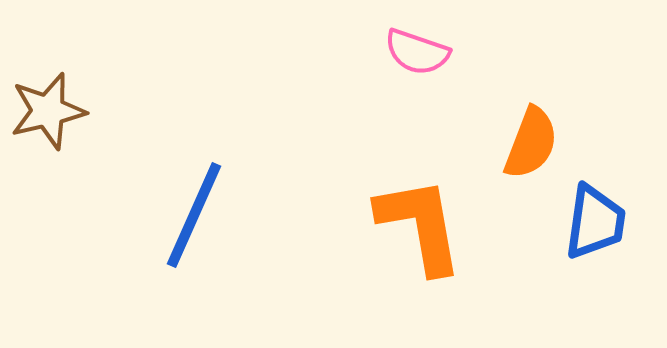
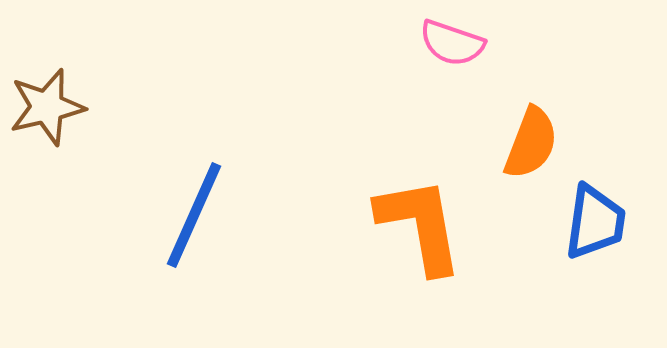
pink semicircle: moved 35 px right, 9 px up
brown star: moved 1 px left, 4 px up
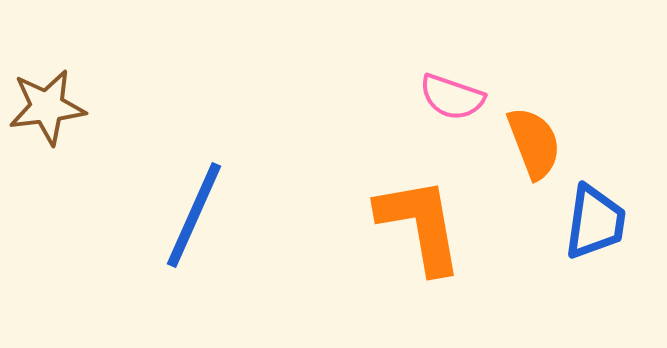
pink semicircle: moved 54 px down
brown star: rotated 6 degrees clockwise
orange semicircle: moved 3 px right; rotated 42 degrees counterclockwise
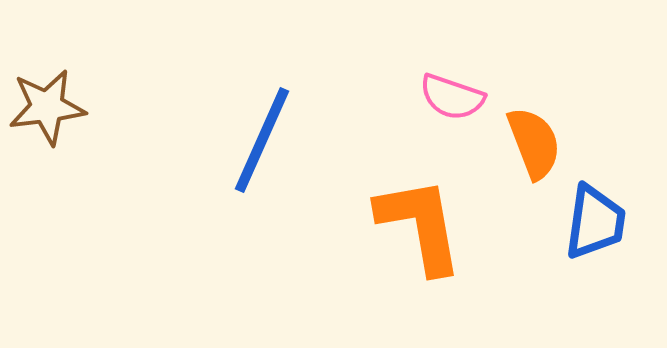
blue line: moved 68 px right, 75 px up
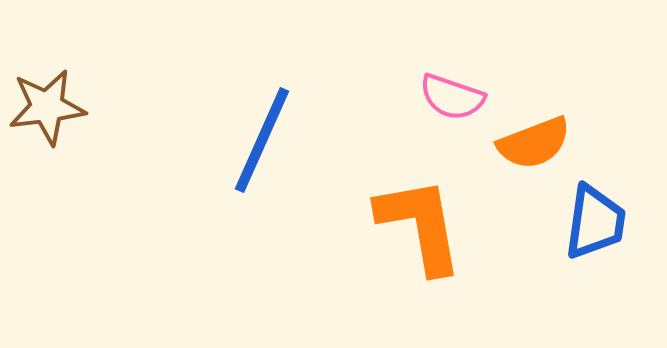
orange semicircle: rotated 90 degrees clockwise
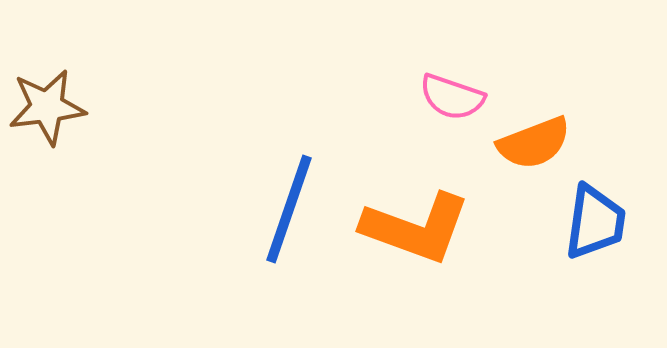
blue line: moved 27 px right, 69 px down; rotated 5 degrees counterclockwise
orange L-shape: moved 4 px left, 3 px down; rotated 120 degrees clockwise
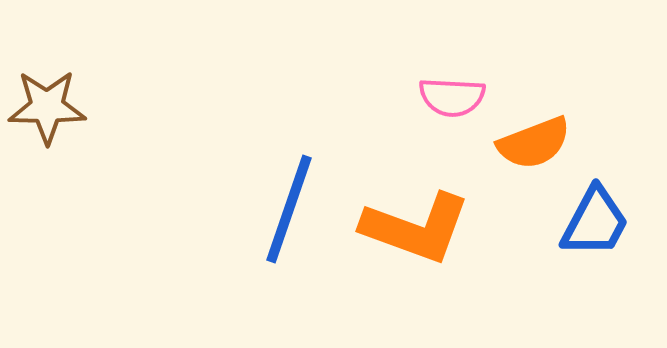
pink semicircle: rotated 16 degrees counterclockwise
brown star: rotated 8 degrees clockwise
blue trapezoid: rotated 20 degrees clockwise
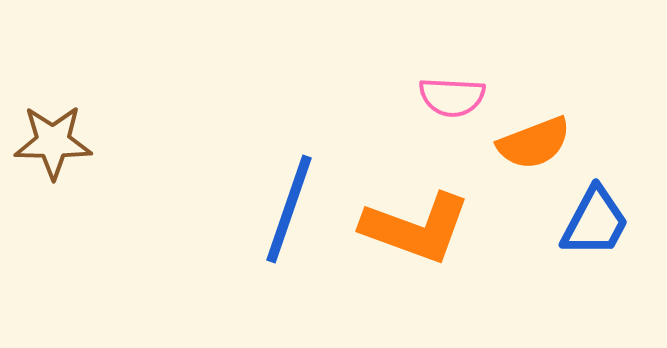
brown star: moved 6 px right, 35 px down
